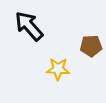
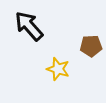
yellow star: rotated 15 degrees clockwise
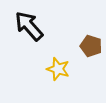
brown pentagon: rotated 20 degrees clockwise
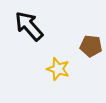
brown pentagon: rotated 10 degrees counterclockwise
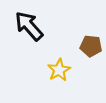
yellow star: moved 1 px right, 1 px down; rotated 25 degrees clockwise
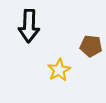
black arrow: rotated 136 degrees counterclockwise
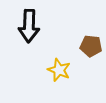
yellow star: rotated 20 degrees counterclockwise
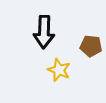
black arrow: moved 15 px right, 6 px down
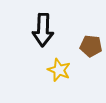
black arrow: moved 1 px left, 2 px up
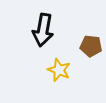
black arrow: rotated 8 degrees clockwise
